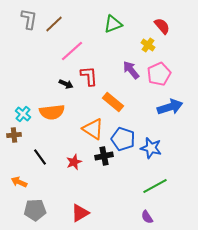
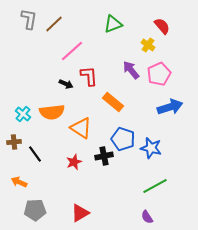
orange triangle: moved 12 px left, 1 px up
brown cross: moved 7 px down
black line: moved 5 px left, 3 px up
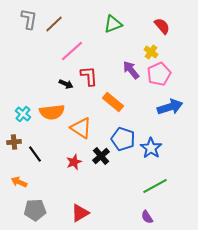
yellow cross: moved 3 px right, 7 px down
blue star: rotated 20 degrees clockwise
black cross: moved 3 px left; rotated 30 degrees counterclockwise
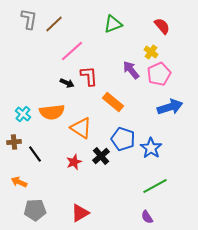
black arrow: moved 1 px right, 1 px up
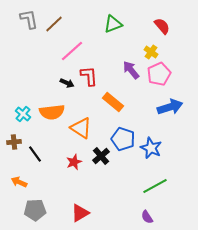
gray L-shape: rotated 20 degrees counterclockwise
blue star: rotated 10 degrees counterclockwise
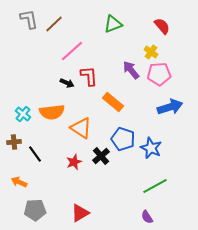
pink pentagon: rotated 20 degrees clockwise
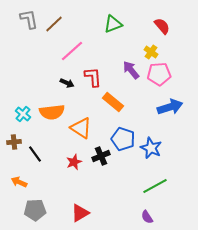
red L-shape: moved 4 px right, 1 px down
black cross: rotated 18 degrees clockwise
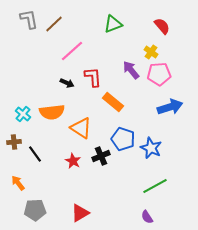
red star: moved 1 px left, 1 px up; rotated 21 degrees counterclockwise
orange arrow: moved 1 px left, 1 px down; rotated 28 degrees clockwise
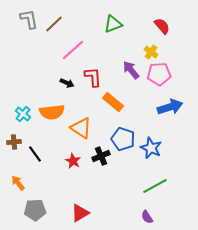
pink line: moved 1 px right, 1 px up
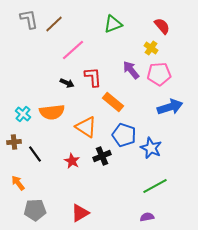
yellow cross: moved 4 px up
orange triangle: moved 5 px right, 1 px up
blue pentagon: moved 1 px right, 4 px up
black cross: moved 1 px right
red star: moved 1 px left
purple semicircle: rotated 112 degrees clockwise
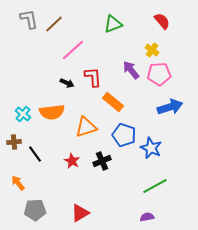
red semicircle: moved 5 px up
yellow cross: moved 1 px right, 2 px down
orange triangle: rotated 50 degrees counterclockwise
black cross: moved 5 px down
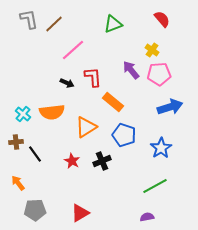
red semicircle: moved 2 px up
orange triangle: rotated 15 degrees counterclockwise
brown cross: moved 2 px right
blue star: moved 10 px right; rotated 15 degrees clockwise
